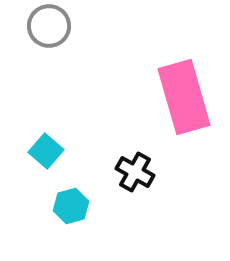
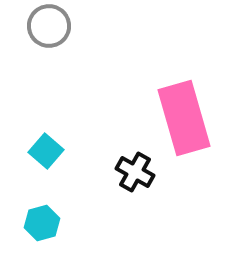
pink rectangle: moved 21 px down
cyan hexagon: moved 29 px left, 17 px down
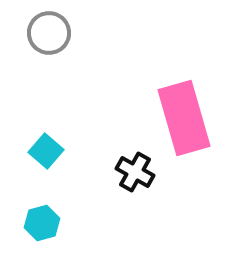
gray circle: moved 7 px down
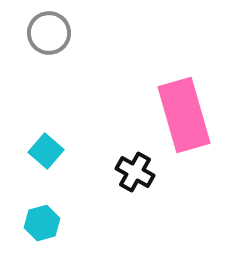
pink rectangle: moved 3 px up
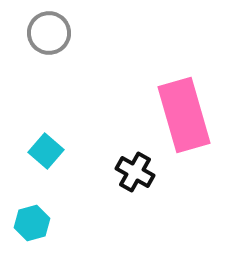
cyan hexagon: moved 10 px left
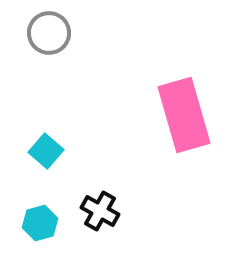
black cross: moved 35 px left, 39 px down
cyan hexagon: moved 8 px right
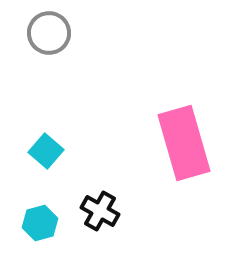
pink rectangle: moved 28 px down
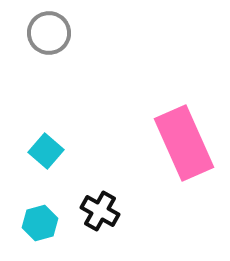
pink rectangle: rotated 8 degrees counterclockwise
